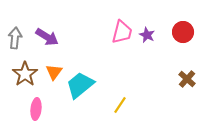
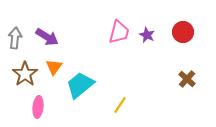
pink trapezoid: moved 3 px left
orange triangle: moved 5 px up
pink ellipse: moved 2 px right, 2 px up
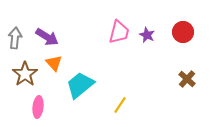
orange triangle: moved 4 px up; rotated 18 degrees counterclockwise
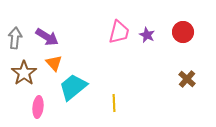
brown star: moved 1 px left, 1 px up
cyan trapezoid: moved 7 px left, 2 px down
yellow line: moved 6 px left, 2 px up; rotated 36 degrees counterclockwise
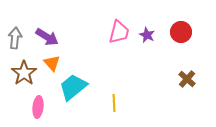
red circle: moved 2 px left
orange triangle: moved 2 px left
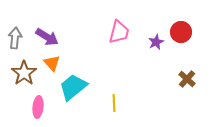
purple star: moved 9 px right, 7 px down; rotated 21 degrees clockwise
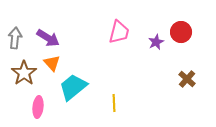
purple arrow: moved 1 px right, 1 px down
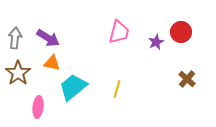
orange triangle: rotated 36 degrees counterclockwise
brown star: moved 6 px left
yellow line: moved 3 px right, 14 px up; rotated 18 degrees clockwise
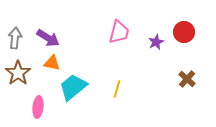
red circle: moved 3 px right
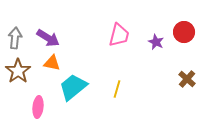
pink trapezoid: moved 3 px down
purple star: rotated 21 degrees counterclockwise
brown star: moved 2 px up
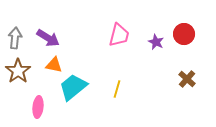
red circle: moved 2 px down
orange triangle: moved 2 px right, 2 px down
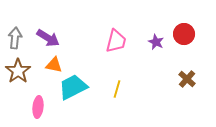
pink trapezoid: moved 3 px left, 6 px down
cyan trapezoid: rotated 12 degrees clockwise
